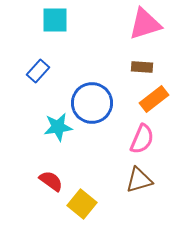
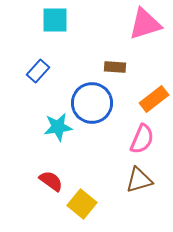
brown rectangle: moved 27 px left
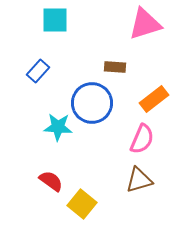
cyan star: rotated 12 degrees clockwise
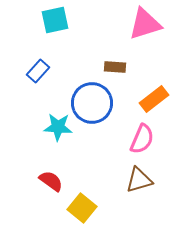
cyan square: rotated 12 degrees counterclockwise
yellow square: moved 4 px down
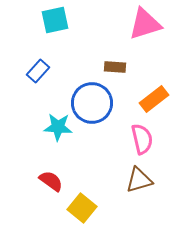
pink semicircle: rotated 36 degrees counterclockwise
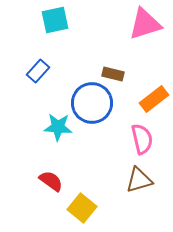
brown rectangle: moved 2 px left, 7 px down; rotated 10 degrees clockwise
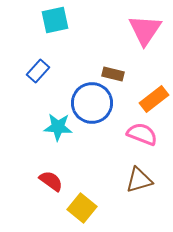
pink triangle: moved 6 px down; rotated 39 degrees counterclockwise
pink semicircle: moved 5 px up; rotated 56 degrees counterclockwise
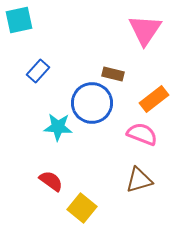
cyan square: moved 36 px left
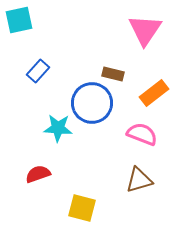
orange rectangle: moved 6 px up
cyan star: moved 1 px down
red semicircle: moved 13 px left, 7 px up; rotated 55 degrees counterclockwise
yellow square: rotated 24 degrees counterclockwise
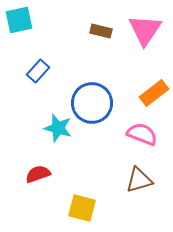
brown rectangle: moved 12 px left, 43 px up
cyan star: rotated 12 degrees clockwise
